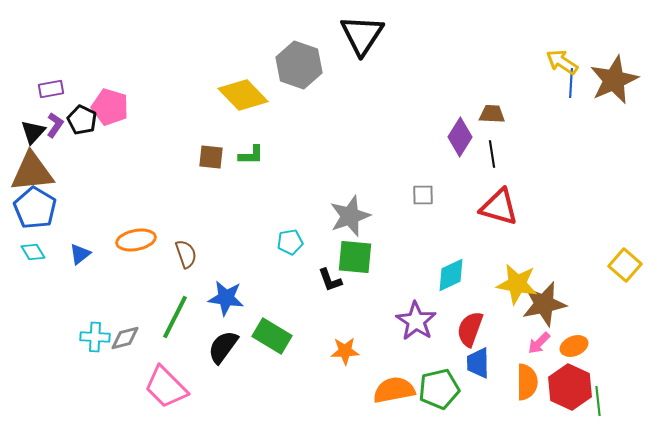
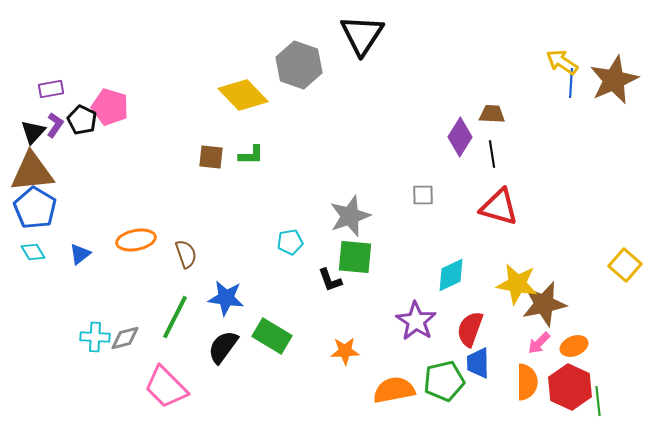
green pentagon at (439, 389): moved 5 px right, 8 px up
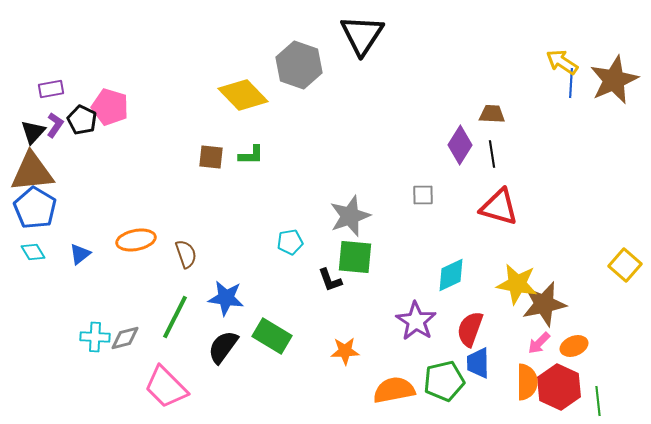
purple diamond at (460, 137): moved 8 px down
red hexagon at (570, 387): moved 11 px left
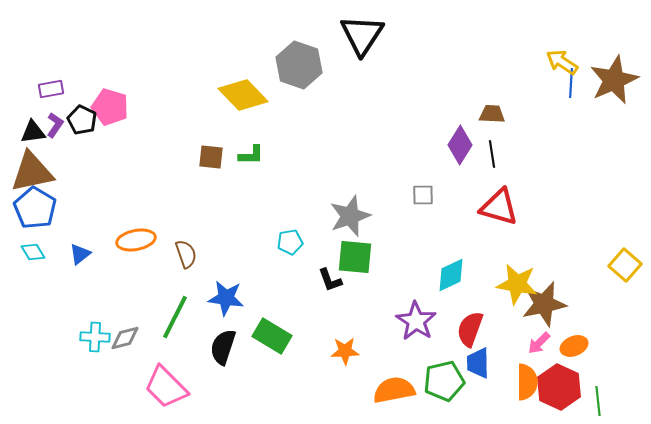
black triangle at (33, 132): rotated 40 degrees clockwise
brown triangle at (32, 172): rotated 6 degrees counterclockwise
black semicircle at (223, 347): rotated 18 degrees counterclockwise
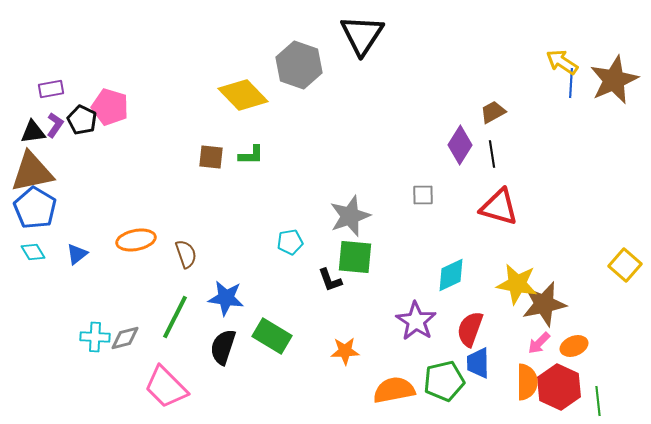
brown trapezoid at (492, 114): moved 1 px right, 2 px up; rotated 32 degrees counterclockwise
blue triangle at (80, 254): moved 3 px left
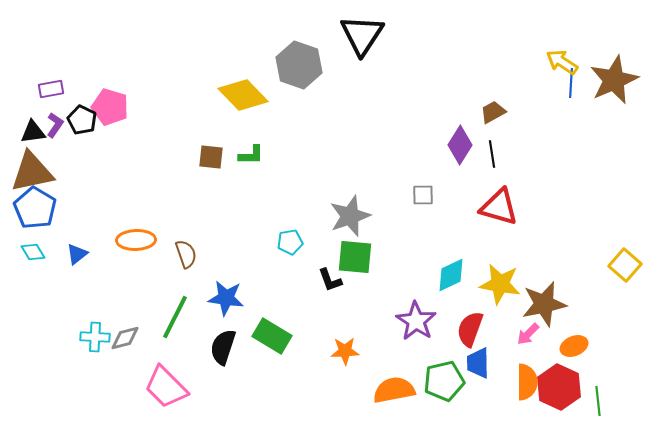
orange ellipse at (136, 240): rotated 9 degrees clockwise
yellow star at (517, 284): moved 17 px left
pink arrow at (539, 343): moved 11 px left, 9 px up
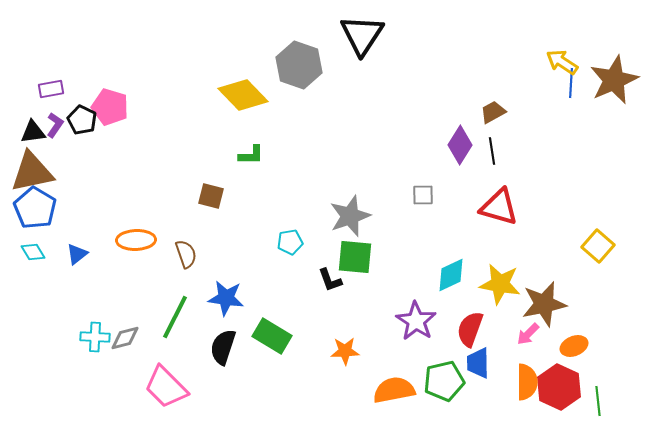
black line at (492, 154): moved 3 px up
brown square at (211, 157): moved 39 px down; rotated 8 degrees clockwise
yellow square at (625, 265): moved 27 px left, 19 px up
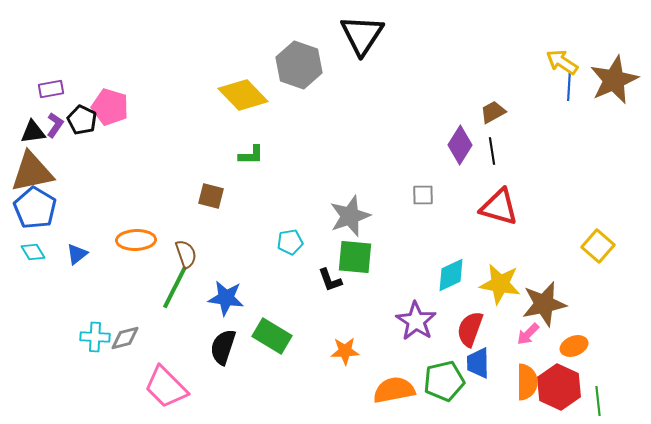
blue line at (571, 83): moved 2 px left, 3 px down
green line at (175, 317): moved 30 px up
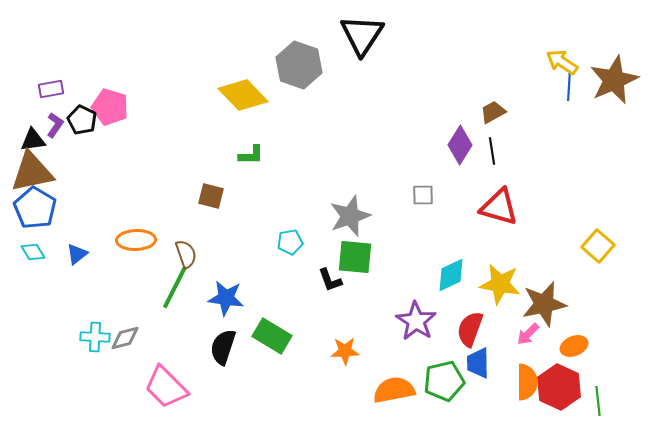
black triangle at (33, 132): moved 8 px down
